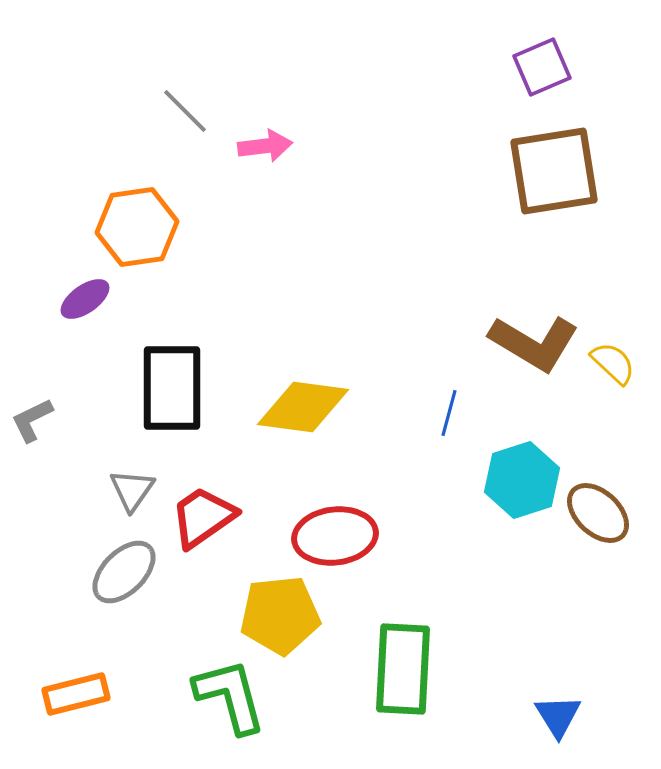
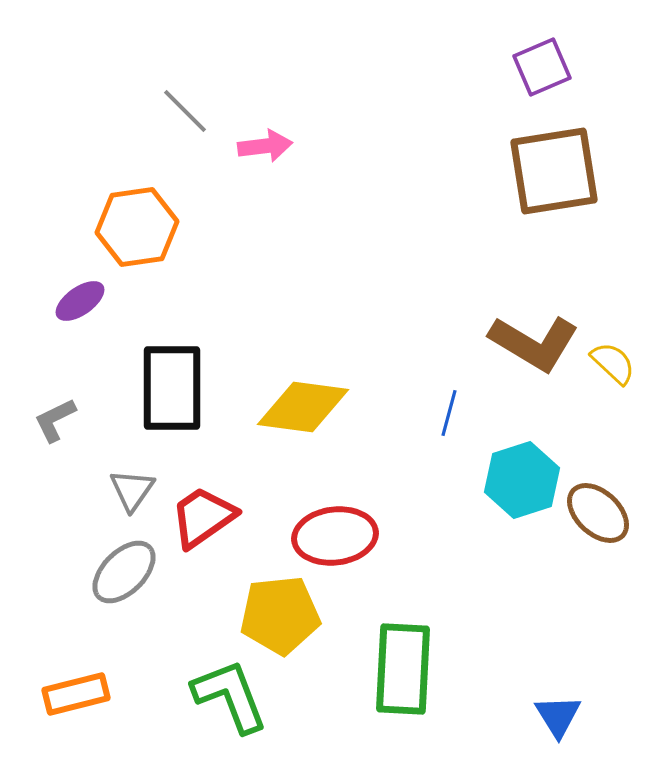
purple ellipse: moved 5 px left, 2 px down
gray L-shape: moved 23 px right
green L-shape: rotated 6 degrees counterclockwise
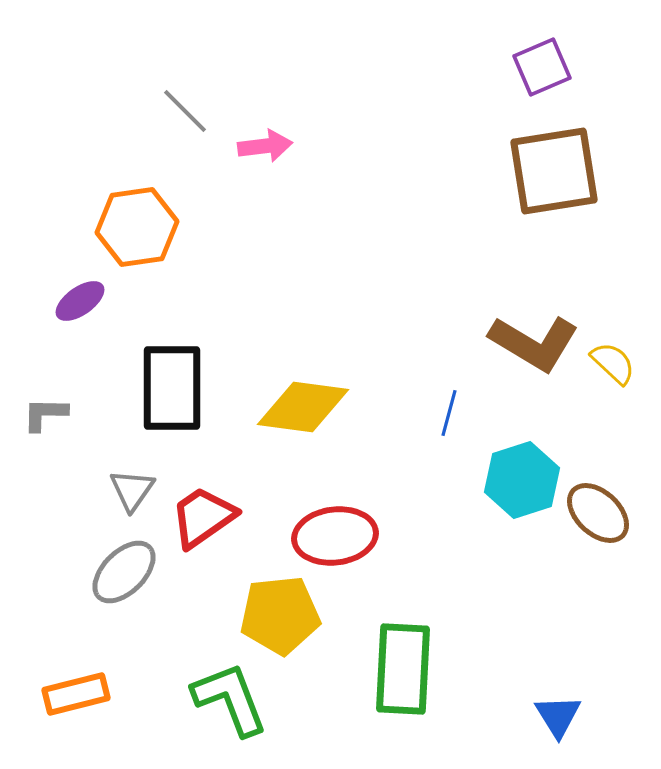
gray L-shape: moved 10 px left, 6 px up; rotated 27 degrees clockwise
green L-shape: moved 3 px down
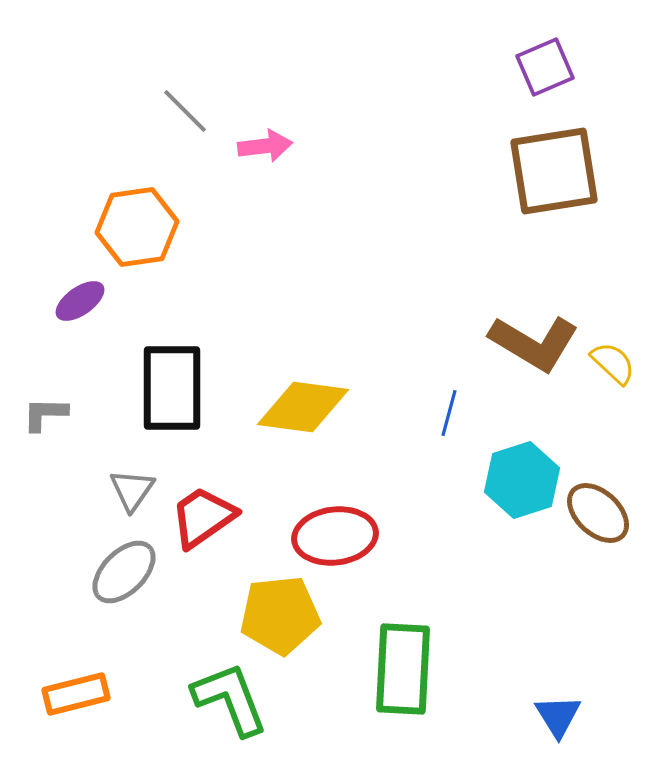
purple square: moved 3 px right
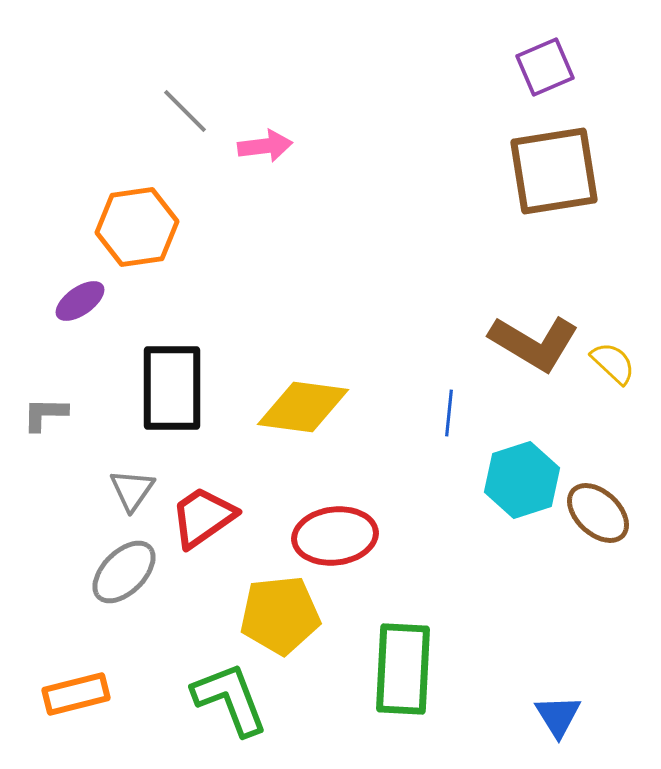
blue line: rotated 9 degrees counterclockwise
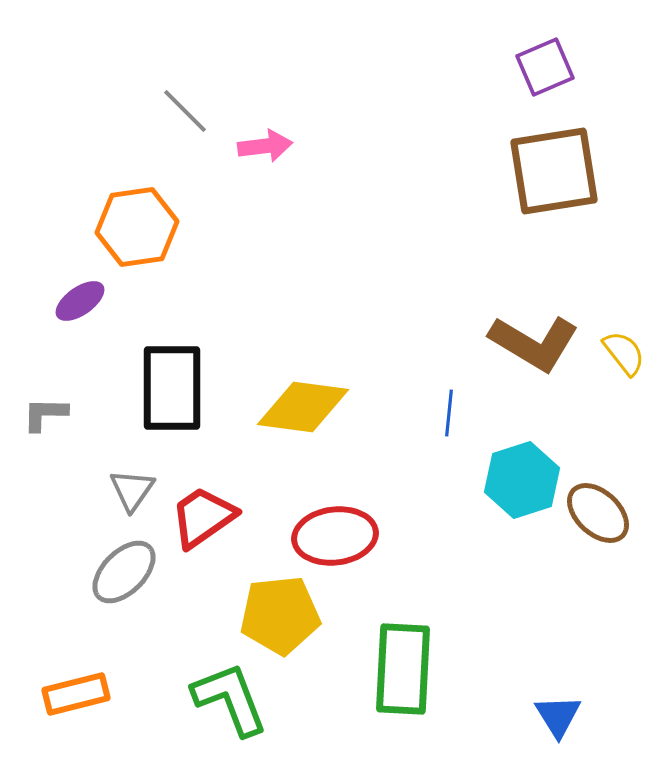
yellow semicircle: moved 11 px right, 10 px up; rotated 9 degrees clockwise
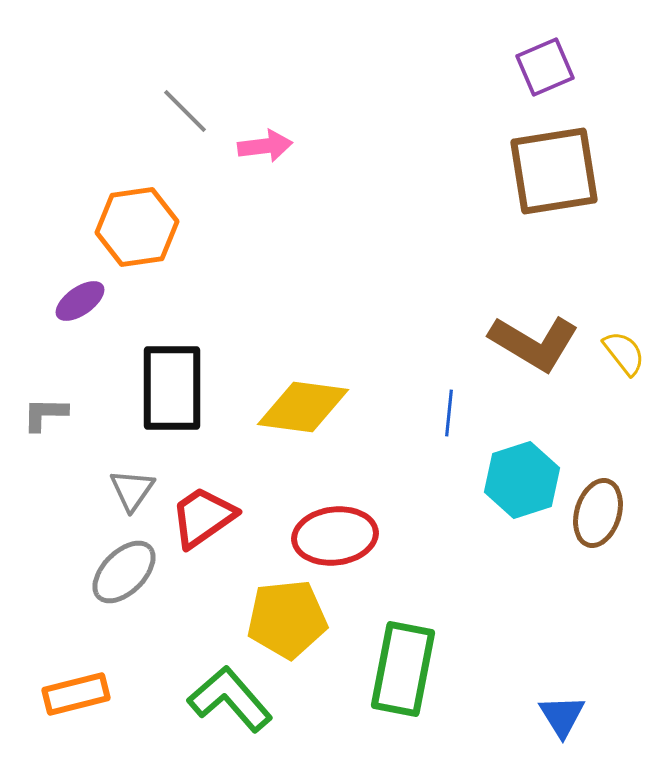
brown ellipse: rotated 64 degrees clockwise
yellow pentagon: moved 7 px right, 4 px down
green rectangle: rotated 8 degrees clockwise
green L-shape: rotated 20 degrees counterclockwise
blue triangle: moved 4 px right
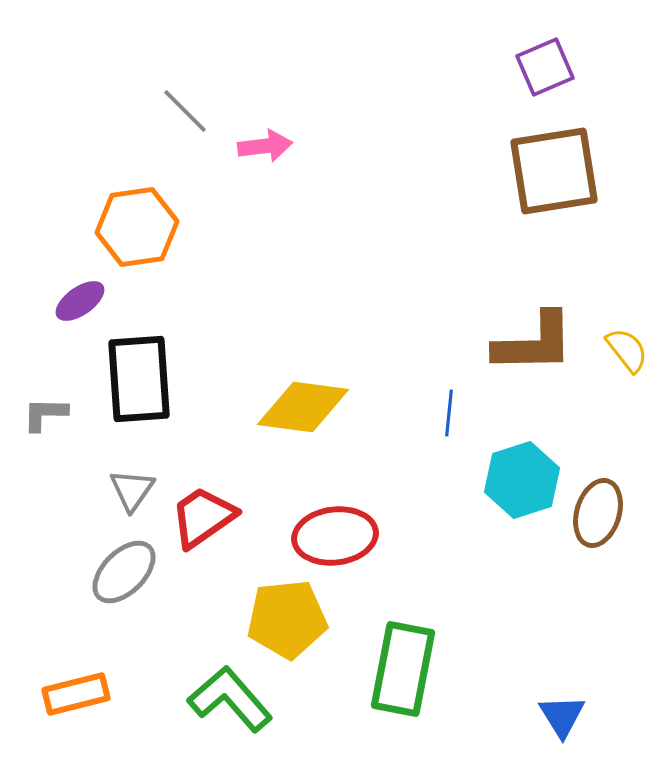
brown L-shape: rotated 32 degrees counterclockwise
yellow semicircle: moved 3 px right, 3 px up
black rectangle: moved 33 px left, 9 px up; rotated 4 degrees counterclockwise
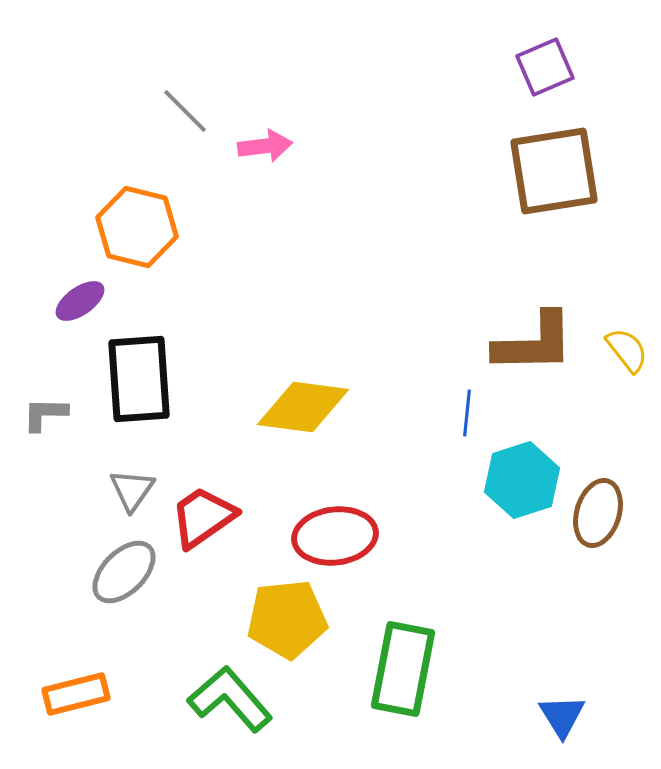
orange hexagon: rotated 22 degrees clockwise
blue line: moved 18 px right
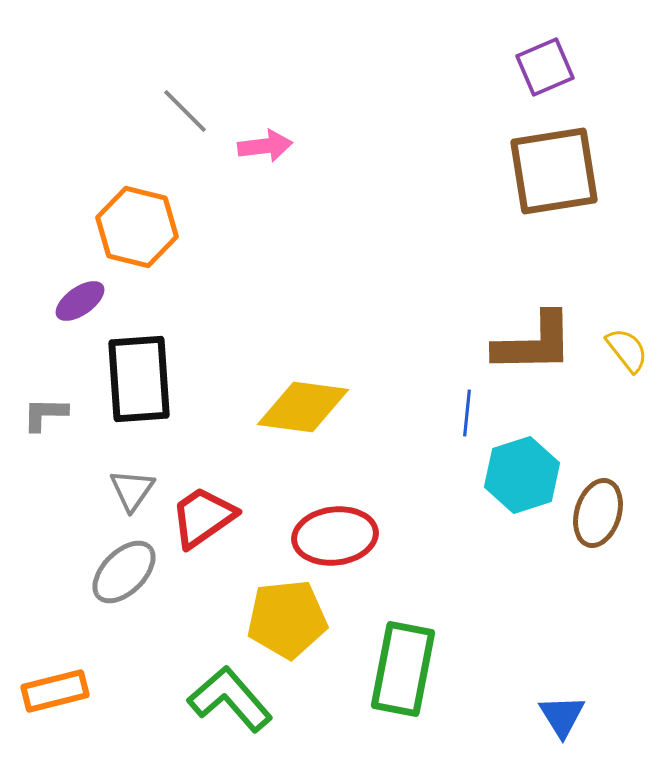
cyan hexagon: moved 5 px up
orange rectangle: moved 21 px left, 3 px up
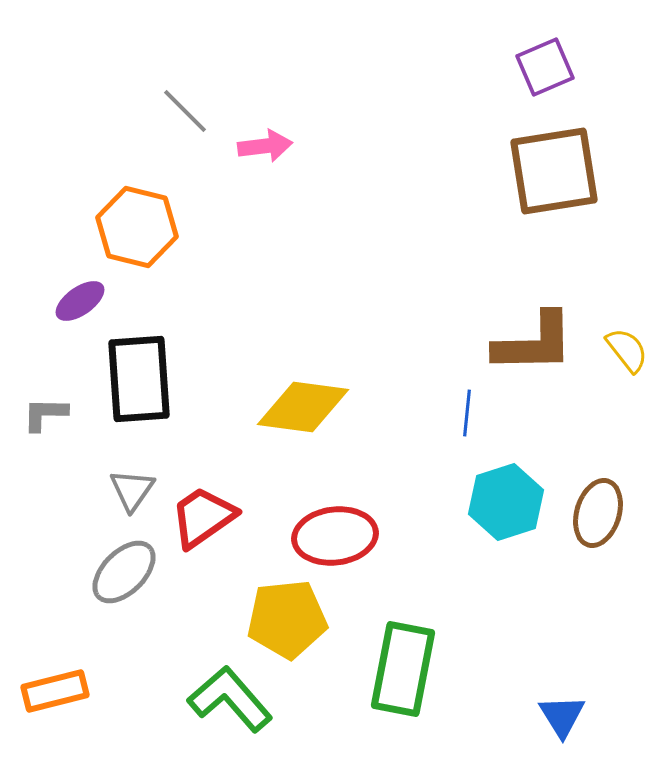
cyan hexagon: moved 16 px left, 27 px down
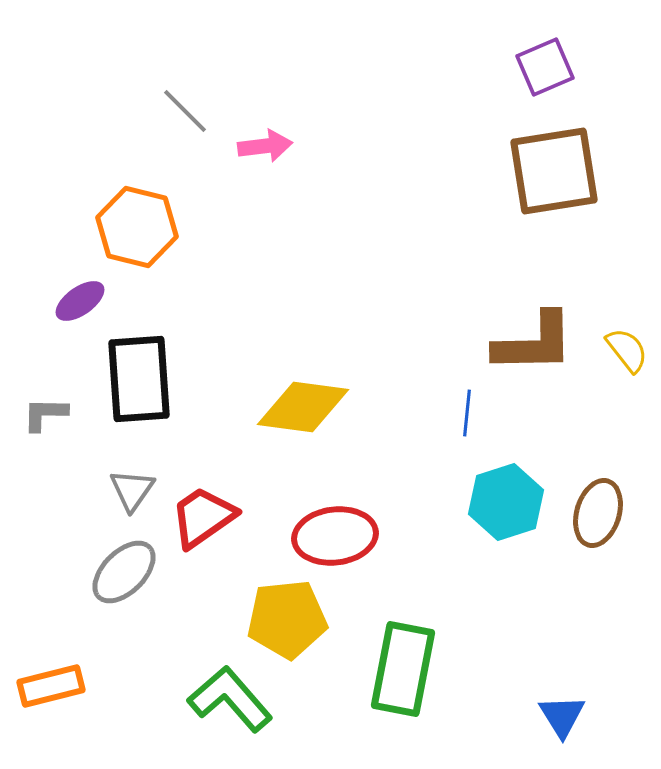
orange rectangle: moved 4 px left, 5 px up
